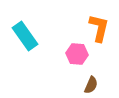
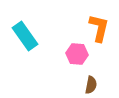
brown semicircle: rotated 12 degrees counterclockwise
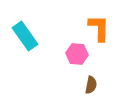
orange L-shape: rotated 12 degrees counterclockwise
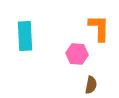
cyan rectangle: rotated 32 degrees clockwise
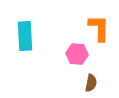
brown semicircle: moved 2 px up
